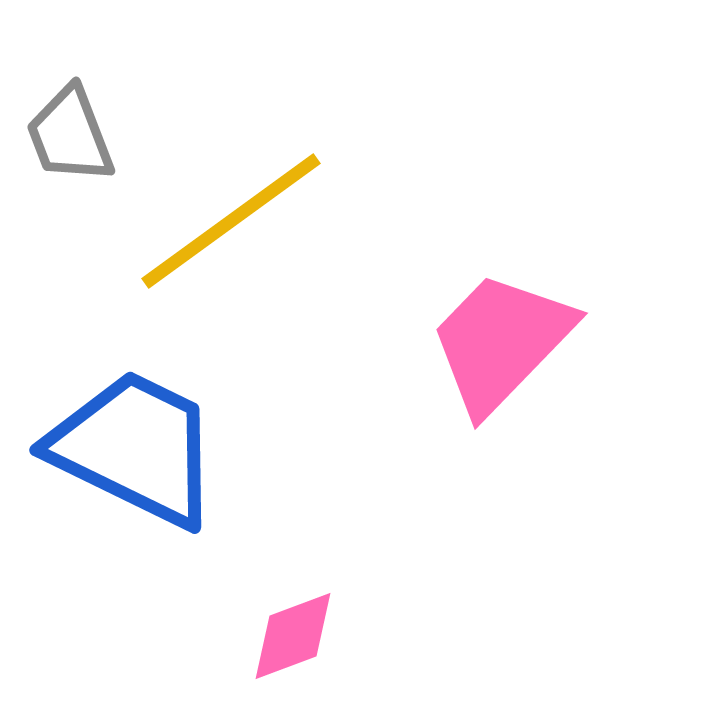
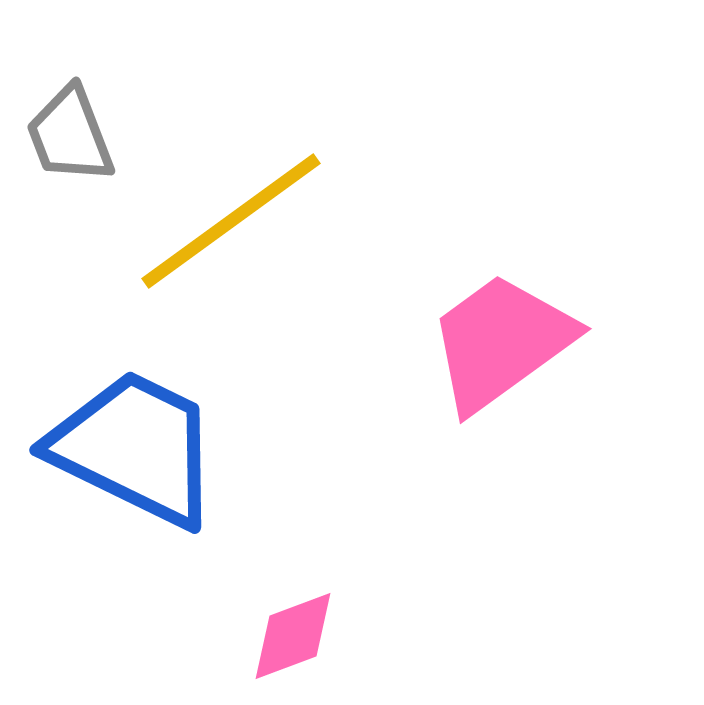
pink trapezoid: rotated 10 degrees clockwise
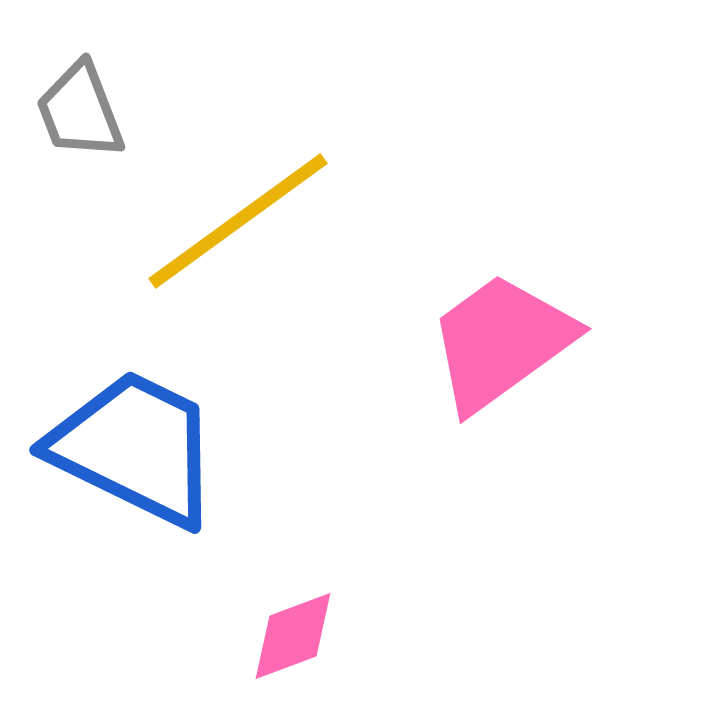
gray trapezoid: moved 10 px right, 24 px up
yellow line: moved 7 px right
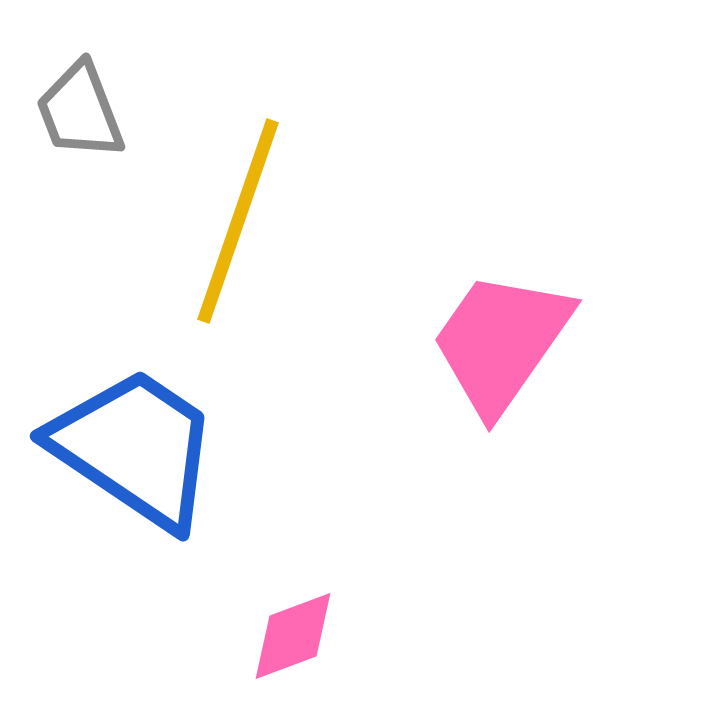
yellow line: rotated 35 degrees counterclockwise
pink trapezoid: rotated 19 degrees counterclockwise
blue trapezoid: rotated 8 degrees clockwise
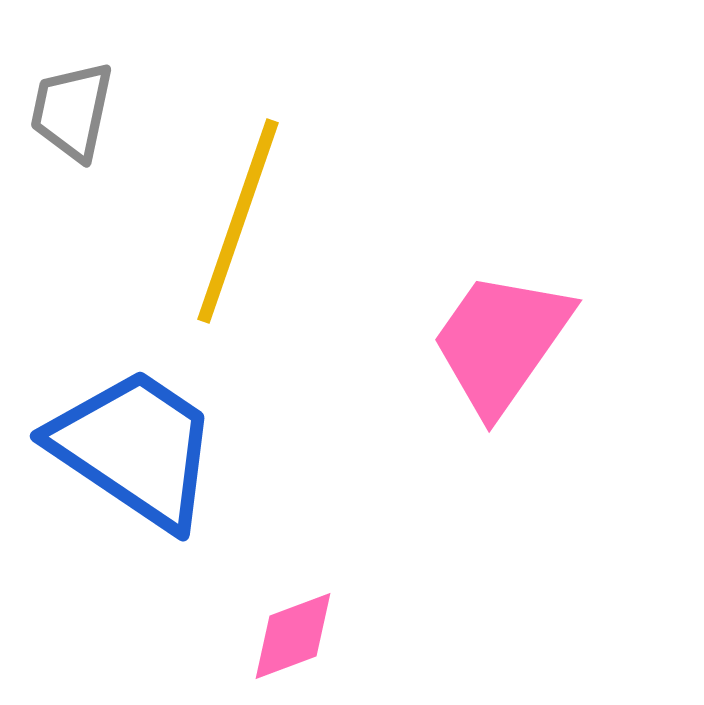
gray trapezoid: moved 8 px left; rotated 33 degrees clockwise
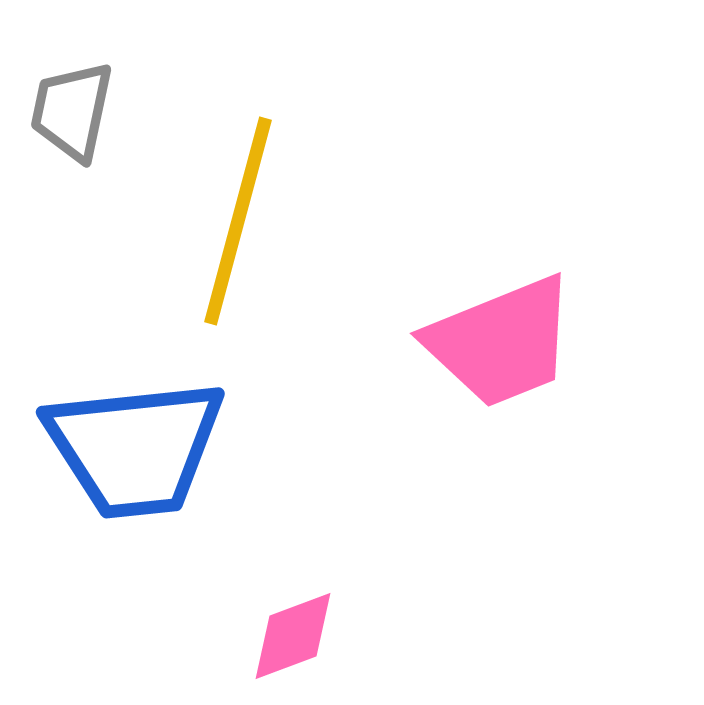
yellow line: rotated 4 degrees counterclockwise
pink trapezoid: rotated 147 degrees counterclockwise
blue trapezoid: rotated 140 degrees clockwise
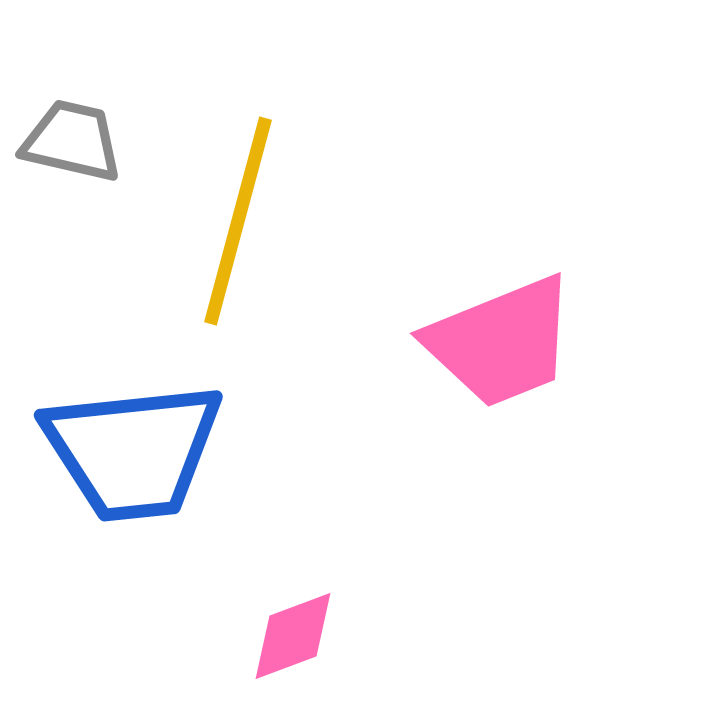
gray trapezoid: moved 30 px down; rotated 91 degrees clockwise
blue trapezoid: moved 2 px left, 3 px down
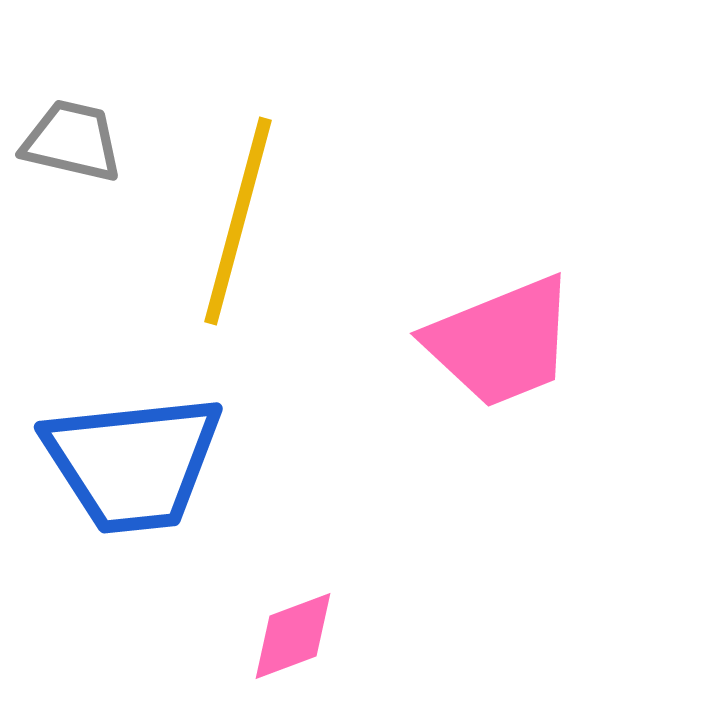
blue trapezoid: moved 12 px down
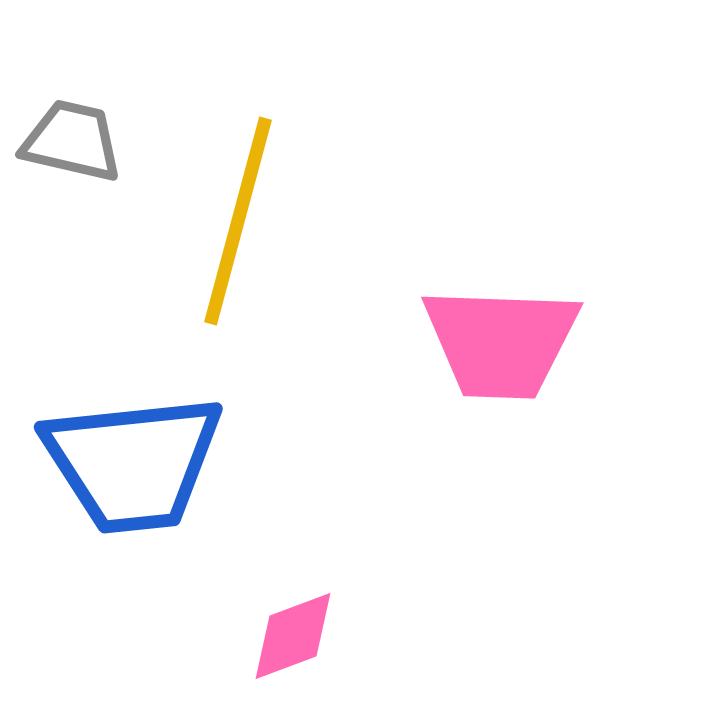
pink trapezoid: rotated 24 degrees clockwise
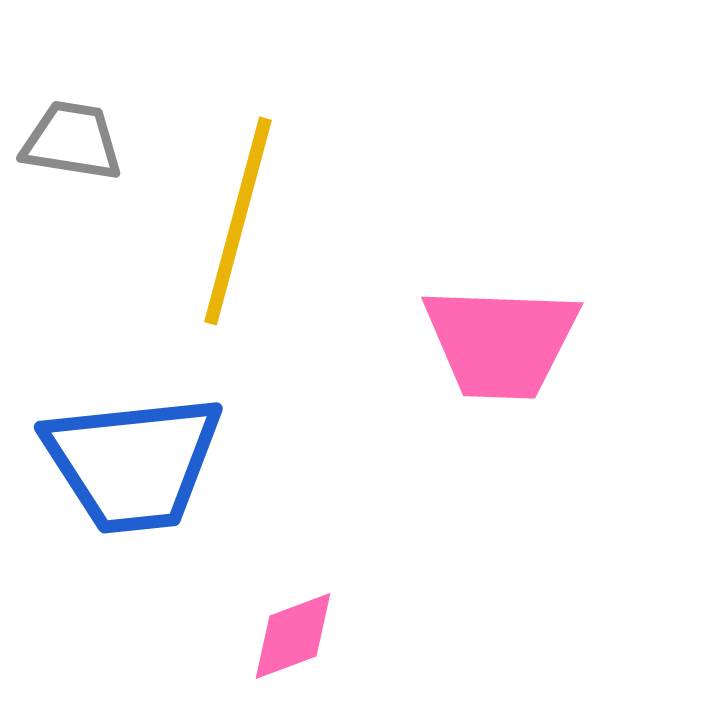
gray trapezoid: rotated 4 degrees counterclockwise
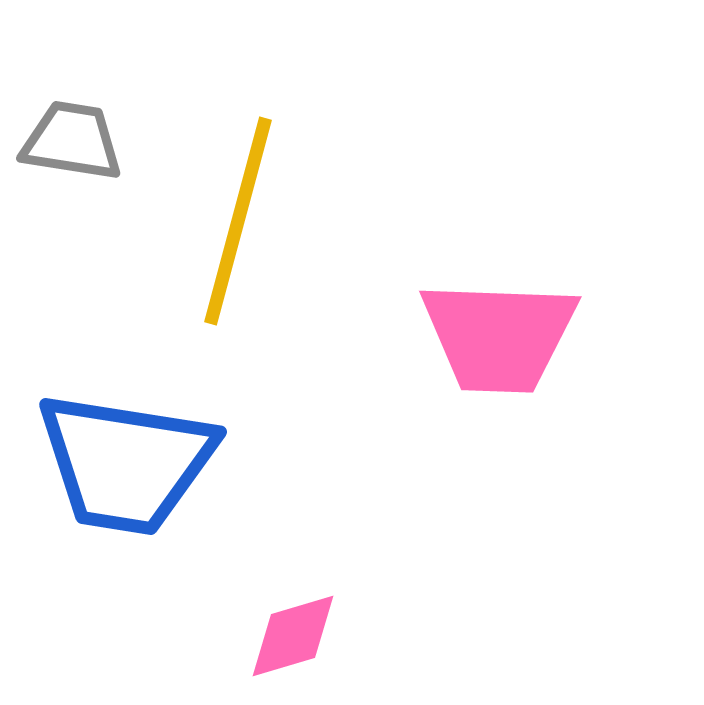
pink trapezoid: moved 2 px left, 6 px up
blue trapezoid: moved 7 px left; rotated 15 degrees clockwise
pink diamond: rotated 4 degrees clockwise
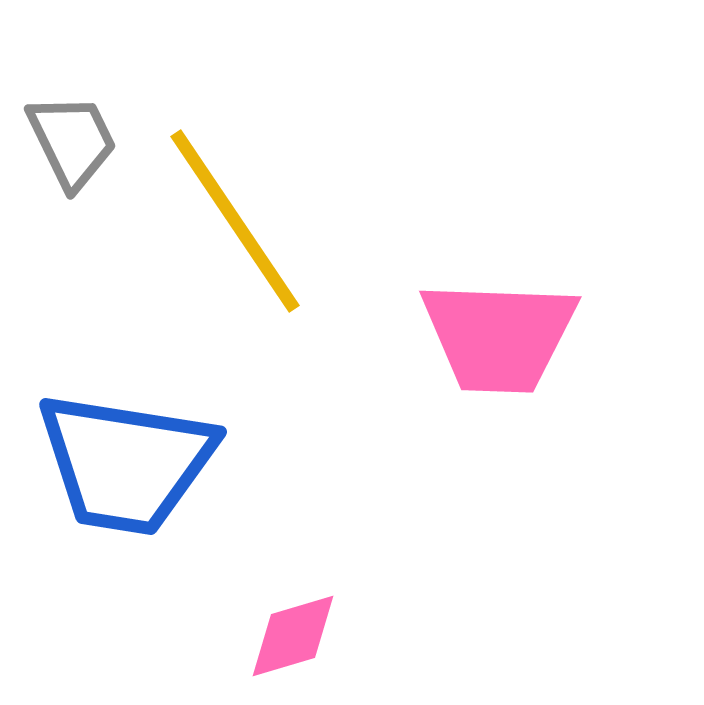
gray trapezoid: rotated 55 degrees clockwise
yellow line: moved 3 px left; rotated 49 degrees counterclockwise
